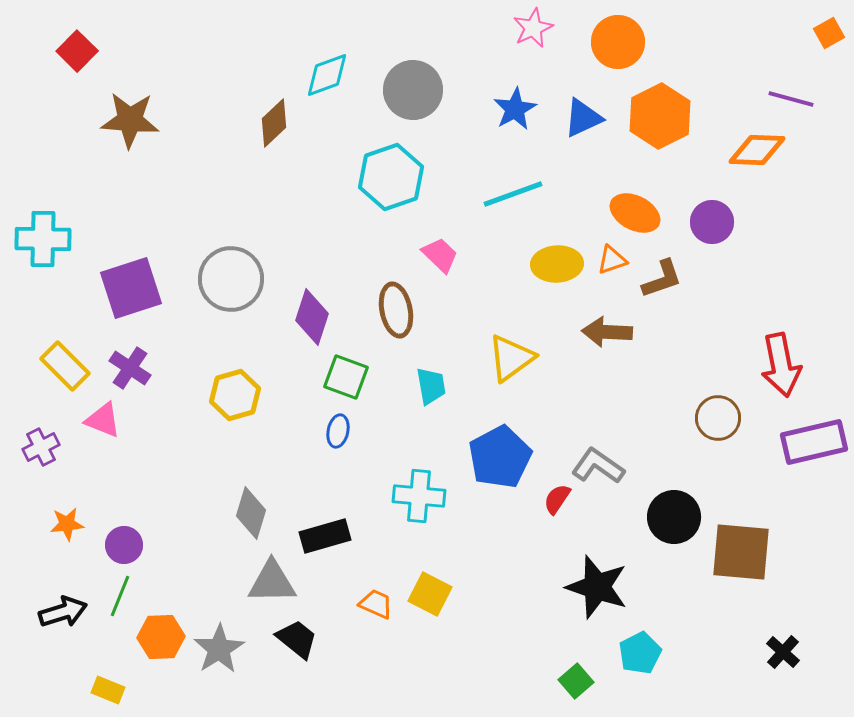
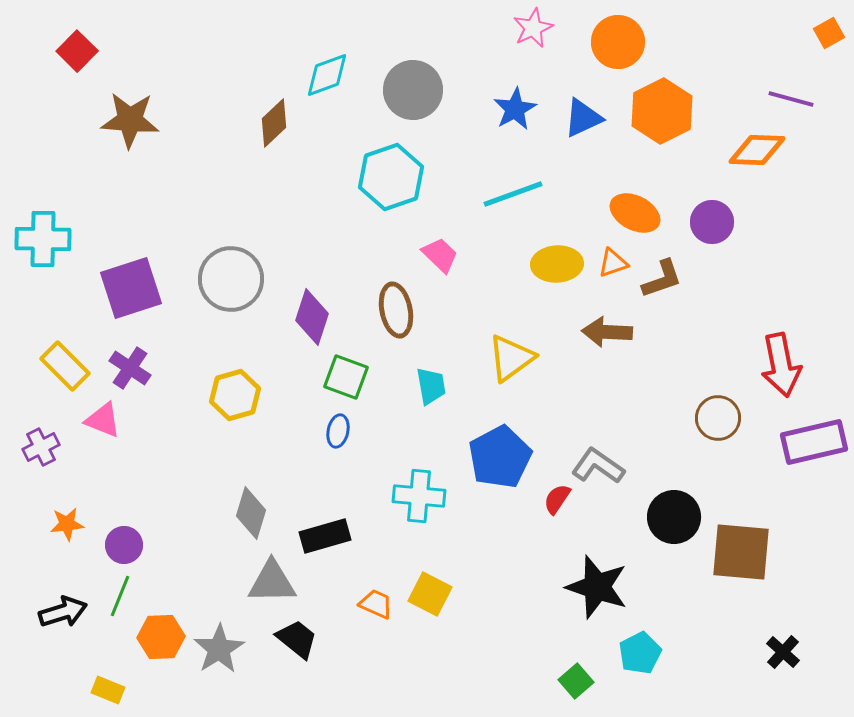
orange hexagon at (660, 116): moved 2 px right, 5 px up
orange triangle at (612, 260): moved 1 px right, 3 px down
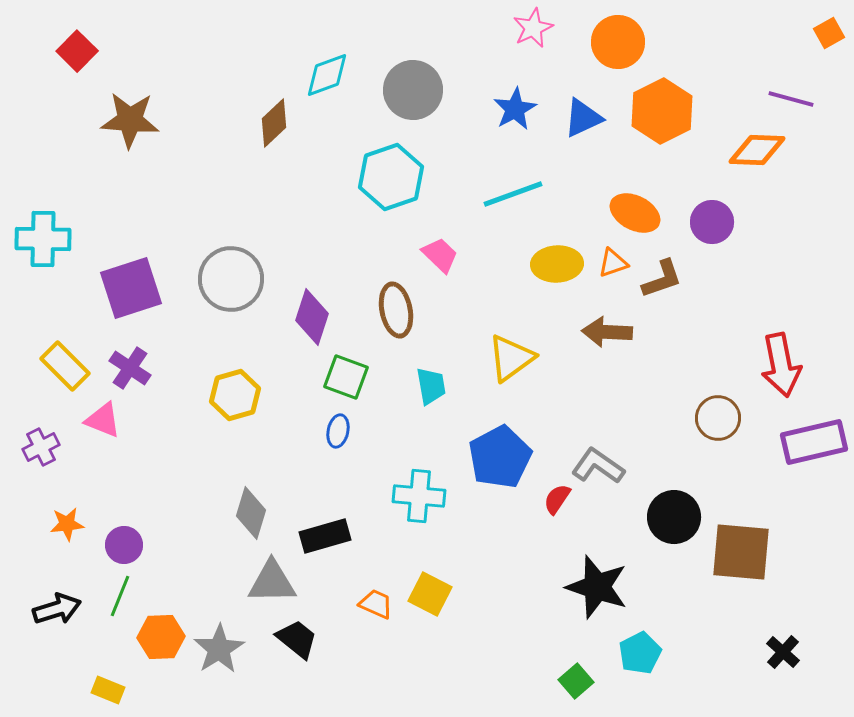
black arrow at (63, 612): moved 6 px left, 3 px up
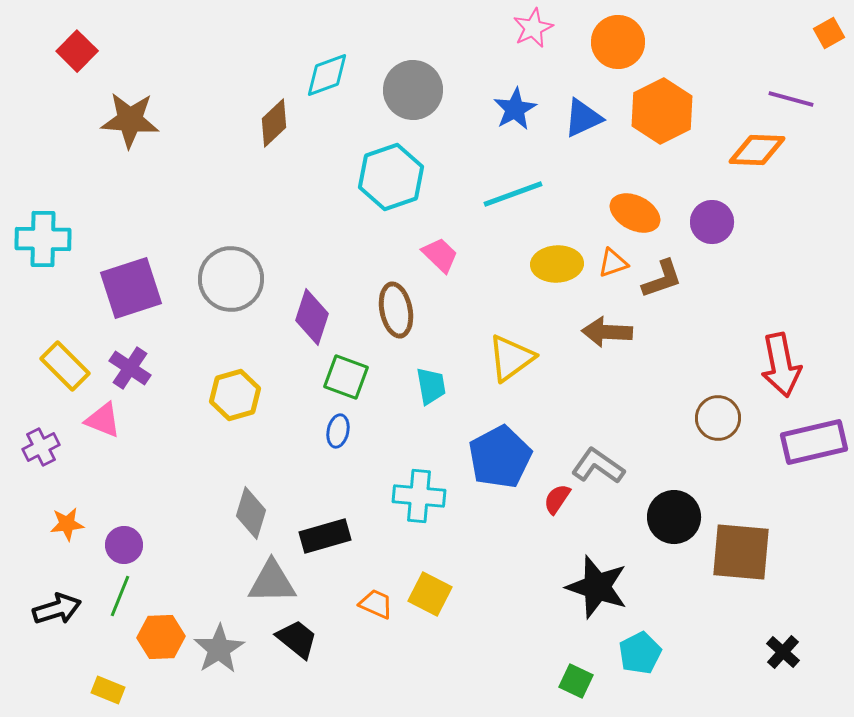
green square at (576, 681): rotated 24 degrees counterclockwise
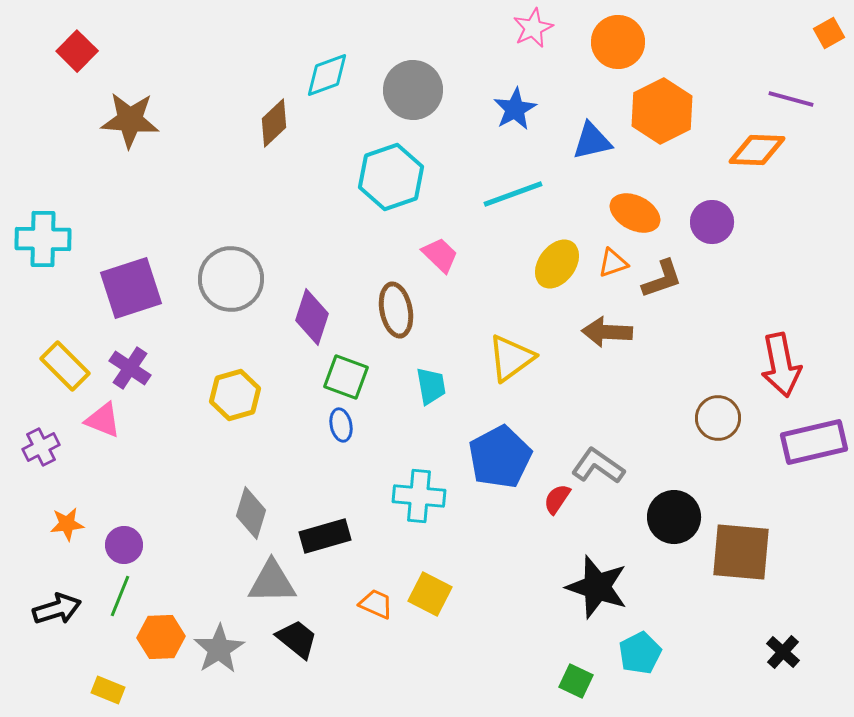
blue triangle at (583, 118): moved 9 px right, 23 px down; rotated 12 degrees clockwise
yellow ellipse at (557, 264): rotated 51 degrees counterclockwise
blue ellipse at (338, 431): moved 3 px right, 6 px up; rotated 24 degrees counterclockwise
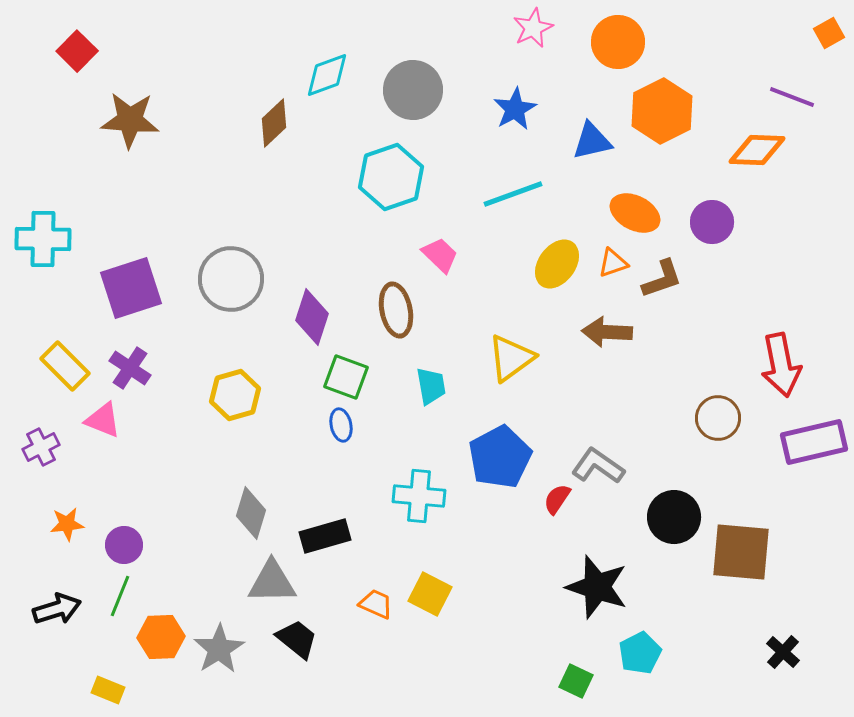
purple line at (791, 99): moved 1 px right, 2 px up; rotated 6 degrees clockwise
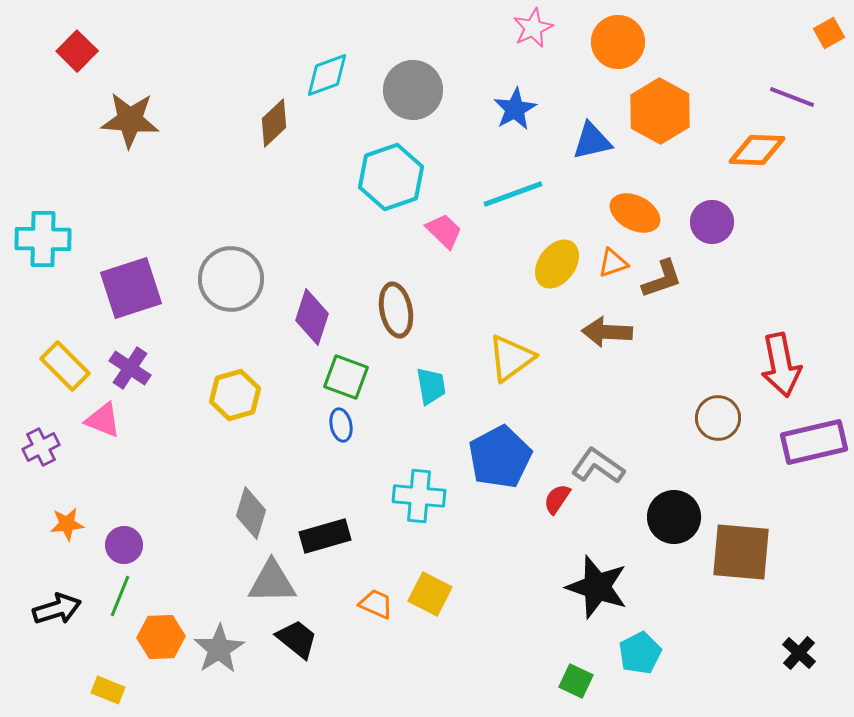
orange hexagon at (662, 111): moved 2 px left; rotated 4 degrees counterclockwise
pink trapezoid at (440, 255): moved 4 px right, 24 px up
black cross at (783, 652): moved 16 px right, 1 px down
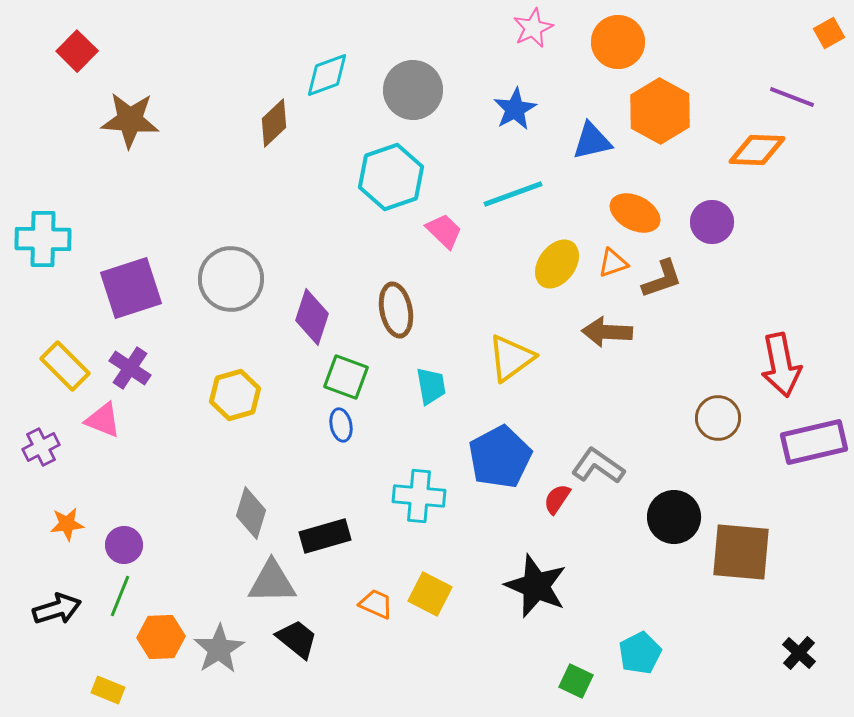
black star at (597, 587): moved 61 px left, 1 px up; rotated 4 degrees clockwise
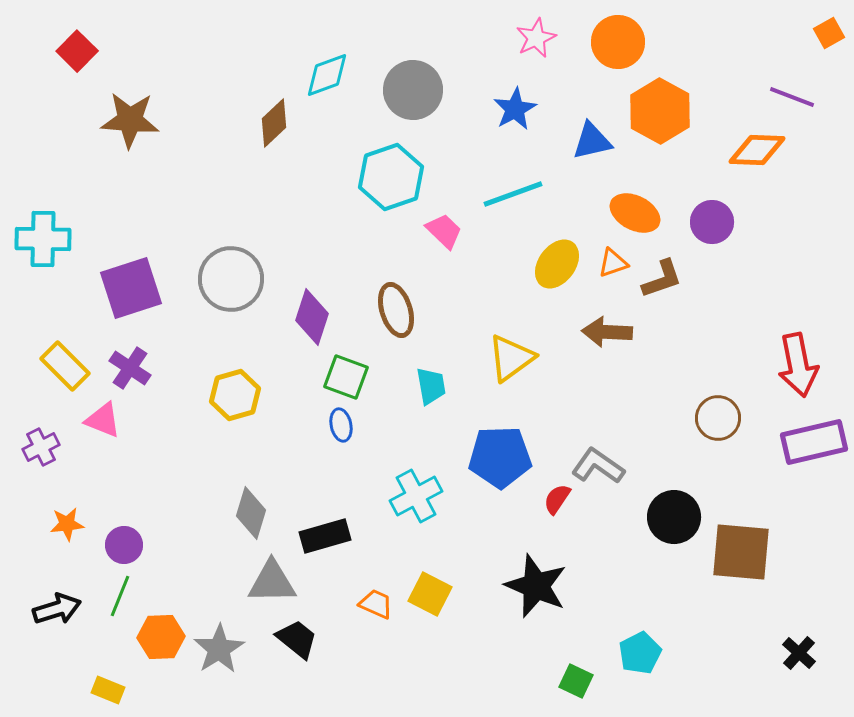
pink star at (533, 28): moved 3 px right, 10 px down
brown ellipse at (396, 310): rotated 6 degrees counterclockwise
red arrow at (781, 365): moved 17 px right
blue pentagon at (500, 457): rotated 26 degrees clockwise
cyan cross at (419, 496): moved 3 px left; rotated 33 degrees counterclockwise
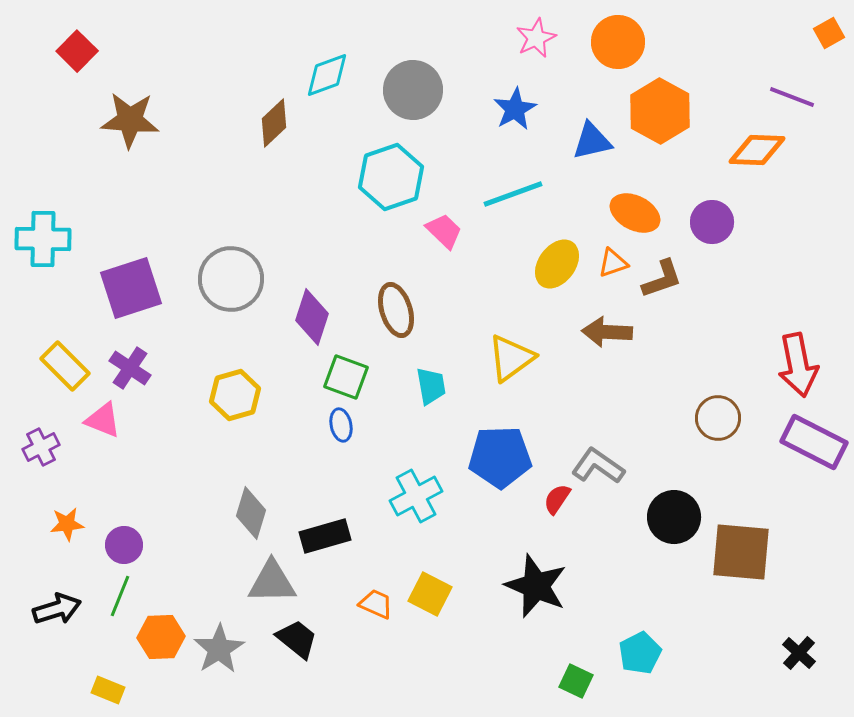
purple rectangle at (814, 442): rotated 40 degrees clockwise
